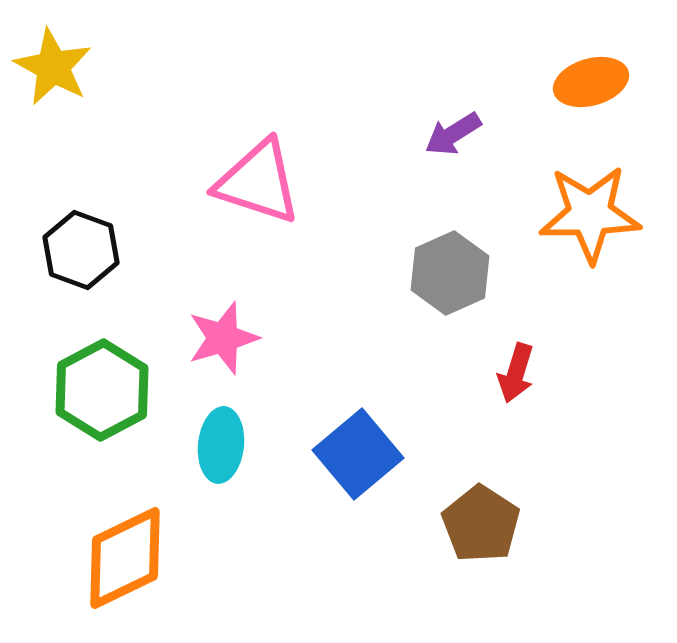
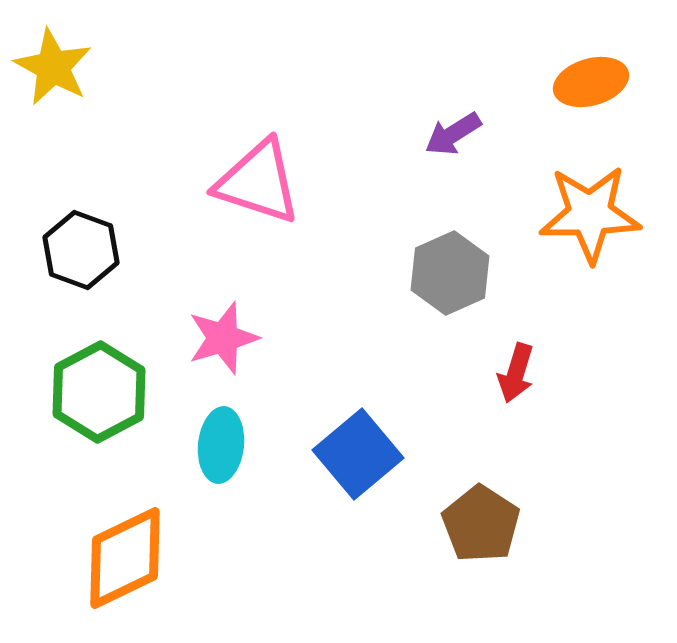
green hexagon: moved 3 px left, 2 px down
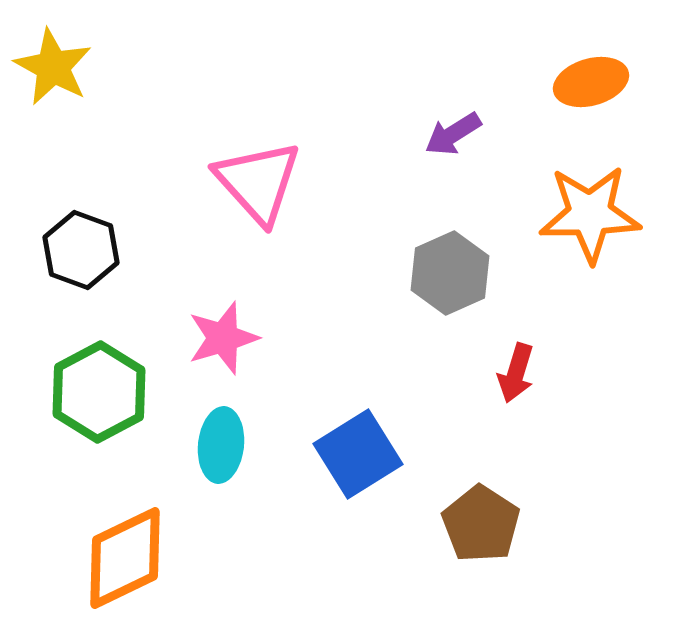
pink triangle: rotated 30 degrees clockwise
blue square: rotated 8 degrees clockwise
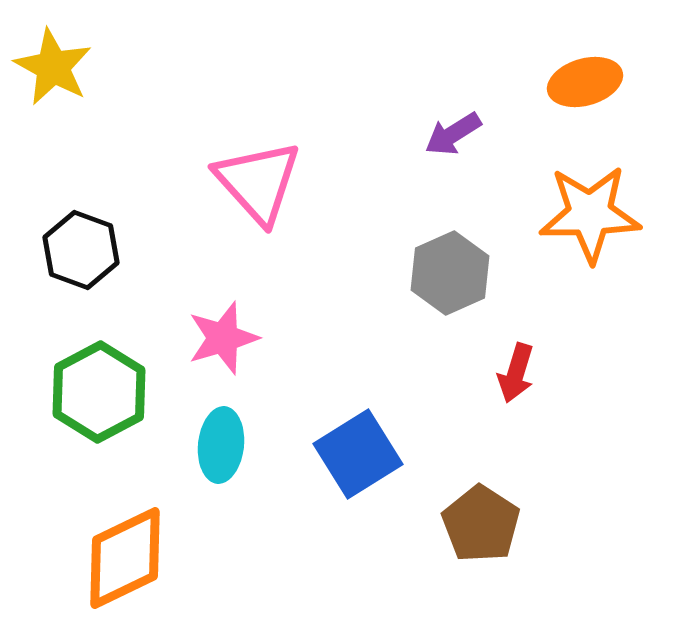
orange ellipse: moved 6 px left
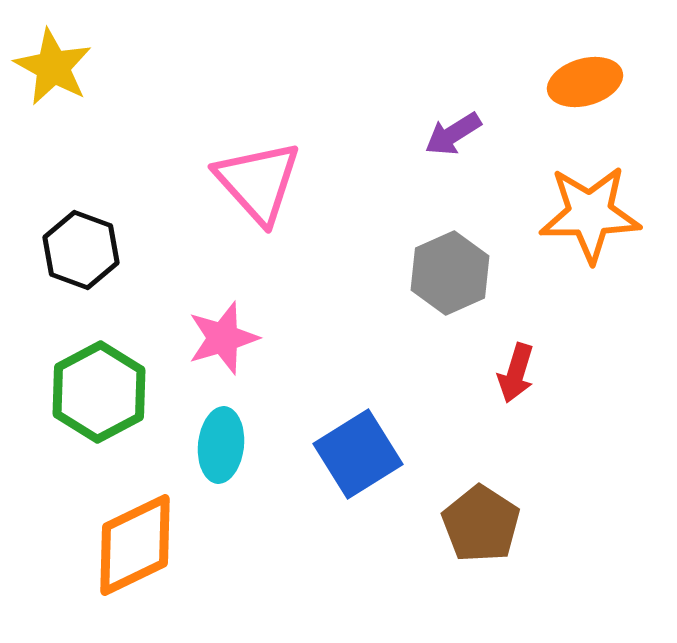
orange diamond: moved 10 px right, 13 px up
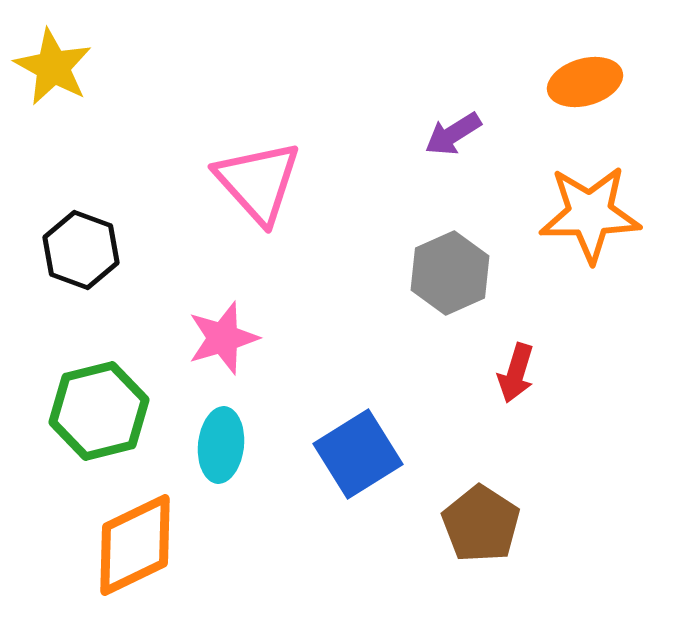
green hexagon: moved 19 px down; rotated 14 degrees clockwise
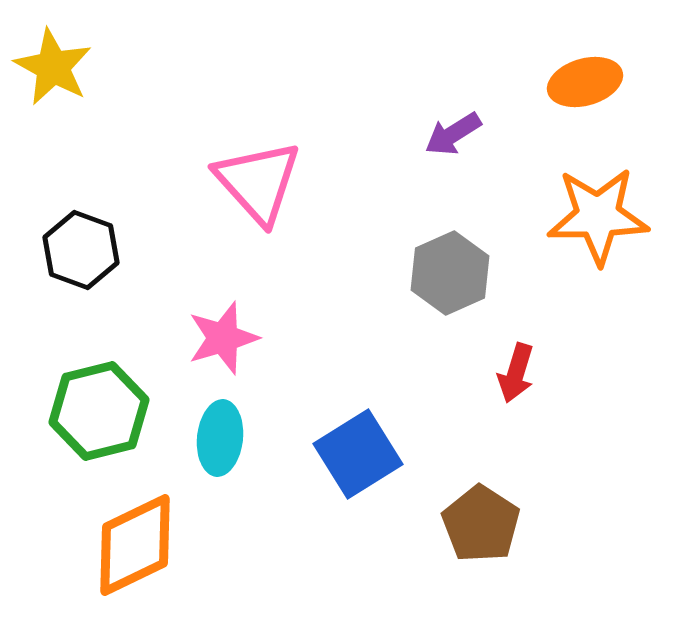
orange star: moved 8 px right, 2 px down
cyan ellipse: moved 1 px left, 7 px up
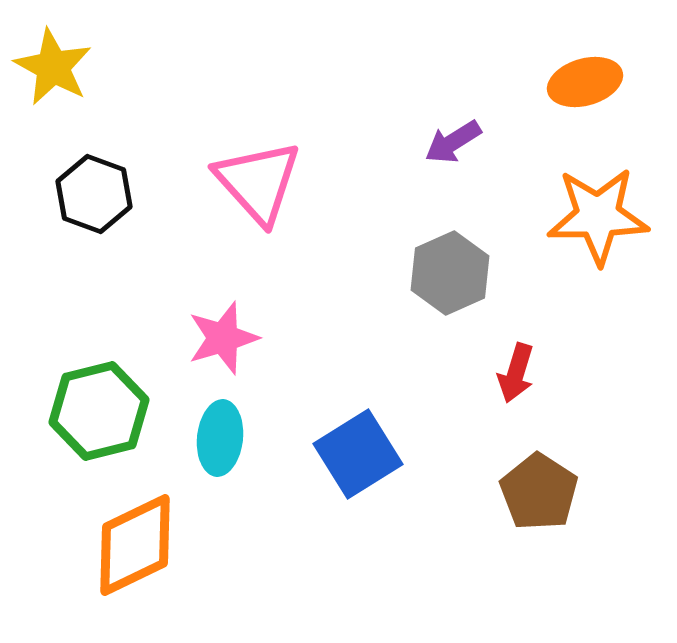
purple arrow: moved 8 px down
black hexagon: moved 13 px right, 56 px up
brown pentagon: moved 58 px right, 32 px up
